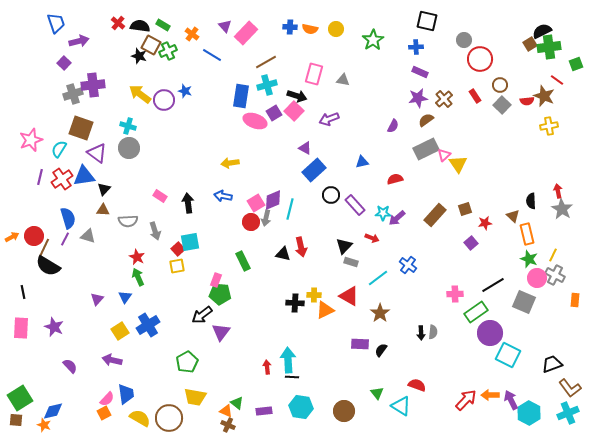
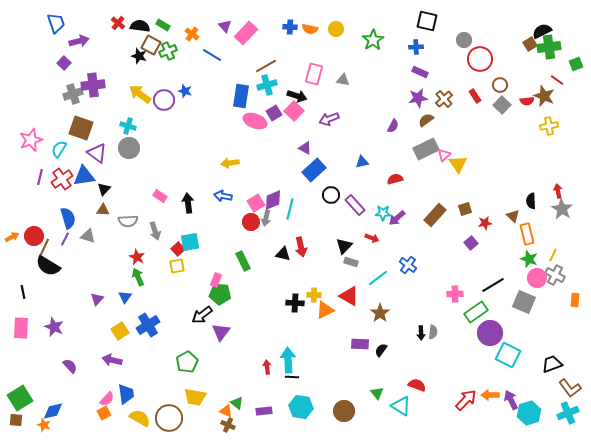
brown line at (266, 62): moved 4 px down
cyan hexagon at (529, 413): rotated 15 degrees clockwise
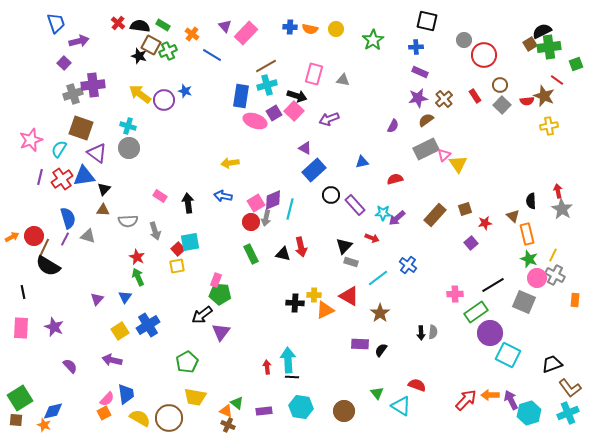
red circle at (480, 59): moved 4 px right, 4 px up
green rectangle at (243, 261): moved 8 px right, 7 px up
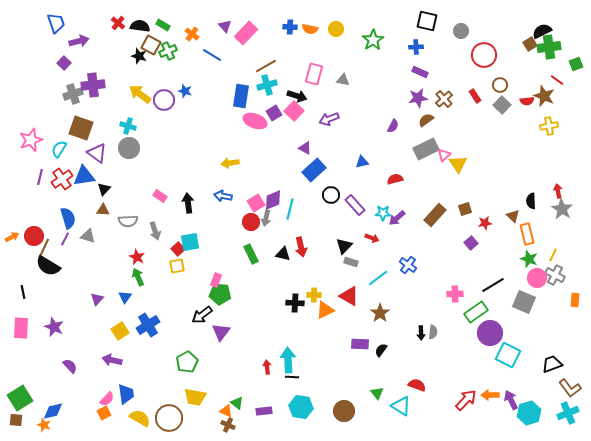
gray circle at (464, 40): moved 3 px left, 9 px up
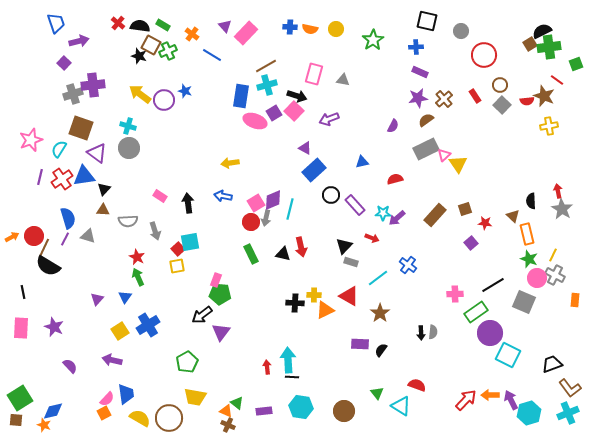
red star at (485, 223): rotated 16 degrees clockwise
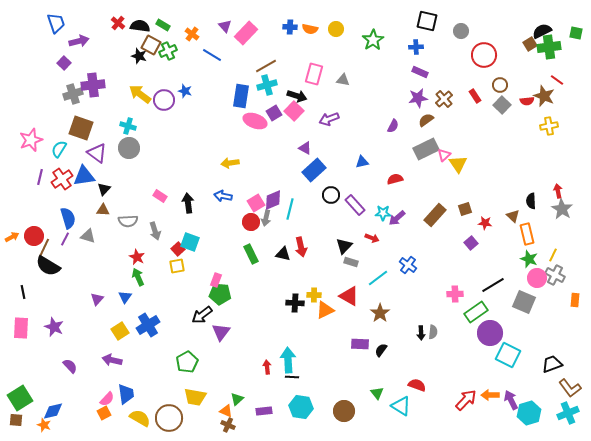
green square at (576, 64): moved 31 px up; rotated 32 degrees clockwise
cyan square at (190, 242): rotated 30 degrees clockwise
green triangle at (237, 403): moved 4 px up; rotated 40 degrees clockwise
